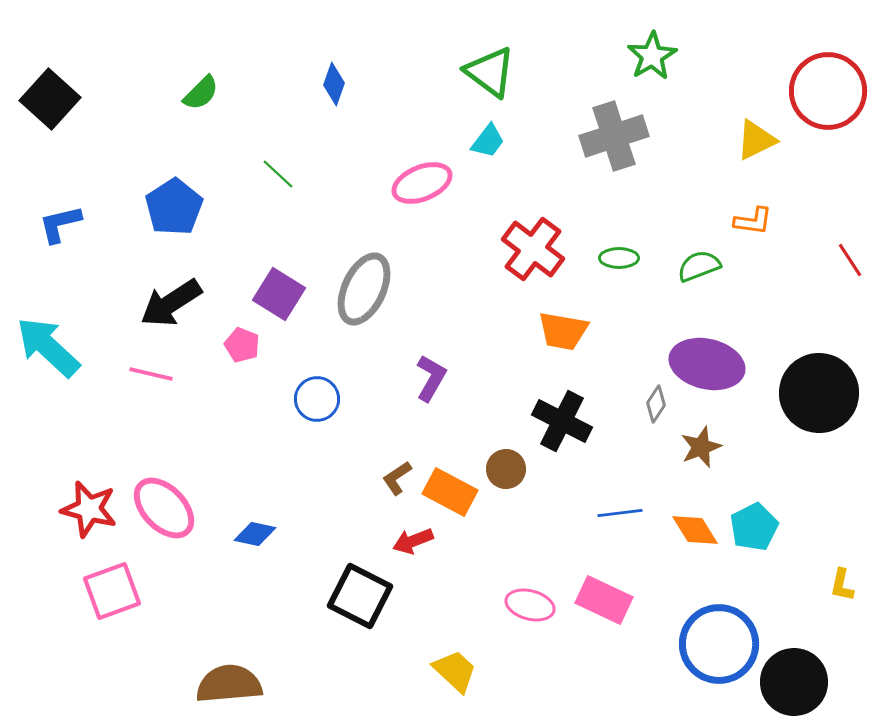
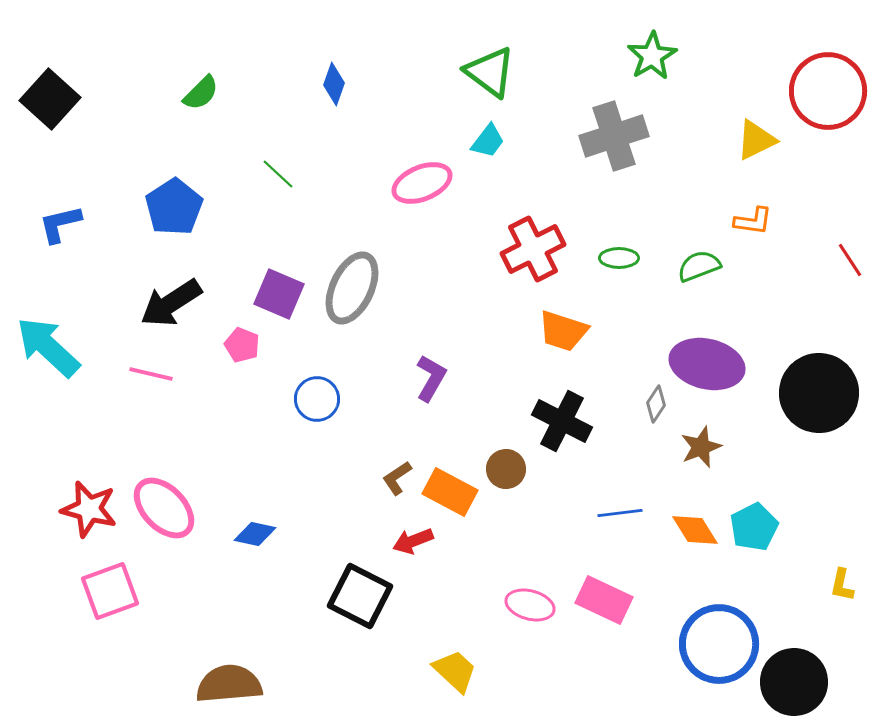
red cross at (533, 249): rotated 26 degrees clockwise
gray ellipse at (364, 289): moved 12 px left, 1 px up
purple square at (279, 294): rotated 9 degrees counterclockwise
orange trapezoid at (563, 331): rotated 8 degrees clockwise
pink square at (112, 591): moved 2 px left
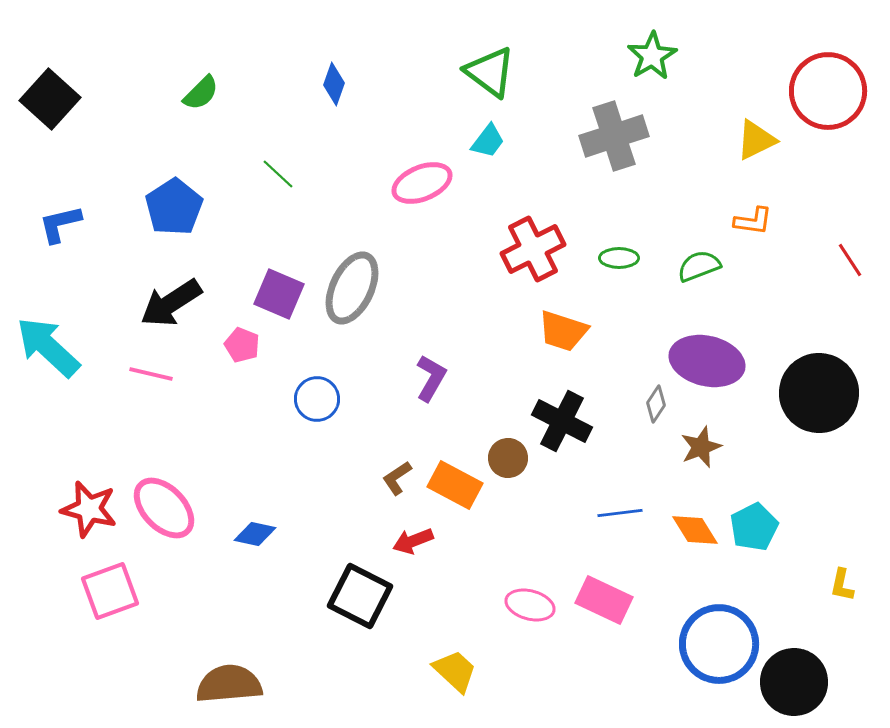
purple ellipse at (707, 364): moved 3 px up
brown circle at (506, 469): moved 2 px right, 11 px up
orange rectangle at (450, 492): moved 5 px right, 7 px up
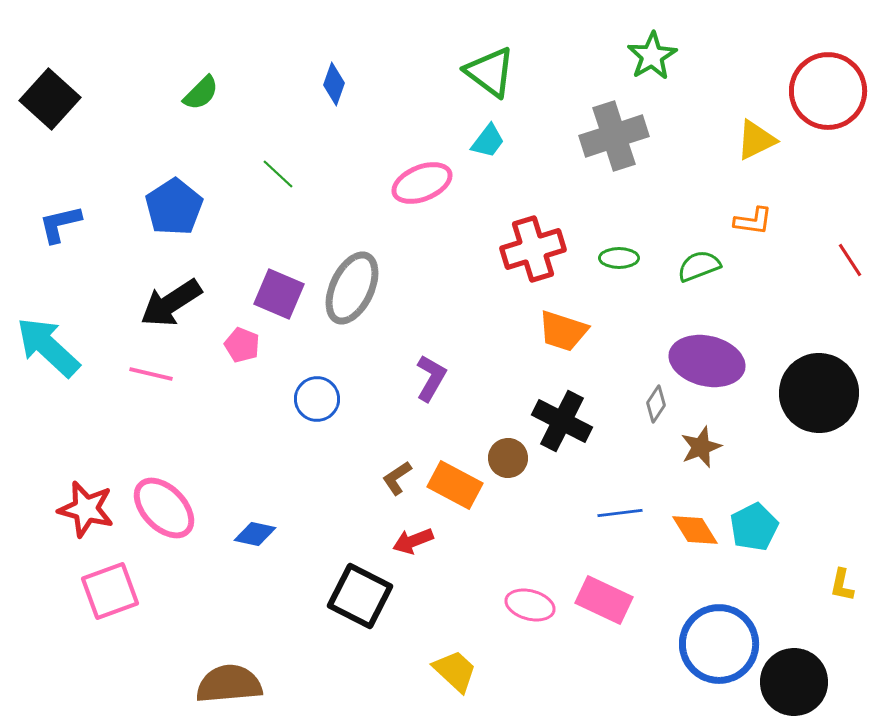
red cross at (533, 249): rotated 10 degrees clockwise
red star at (89, 509): moved 3 px left
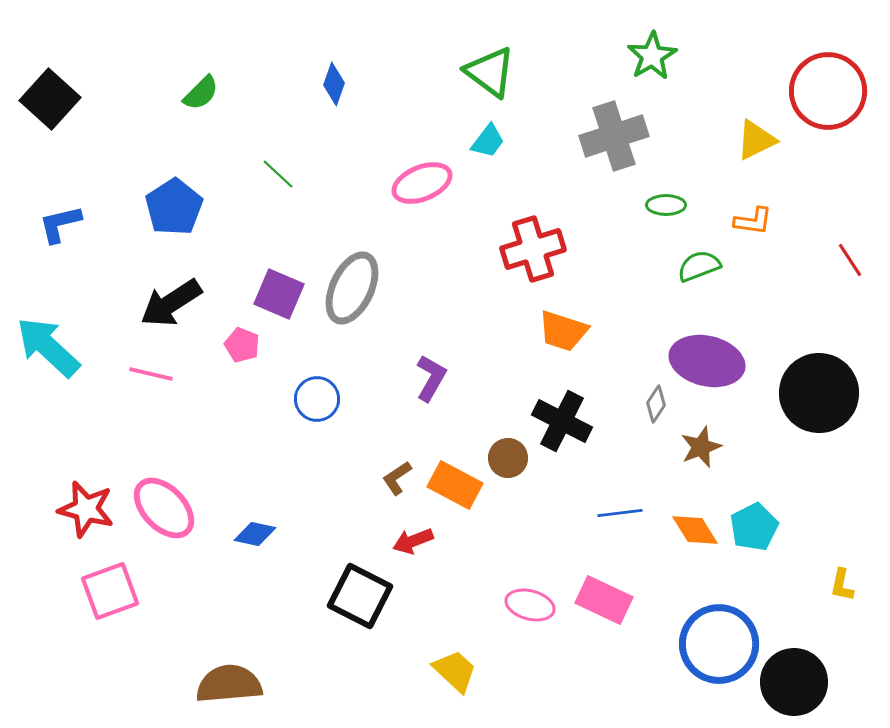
green ellipse at (619, 258): moved 47 px right, 53 px up
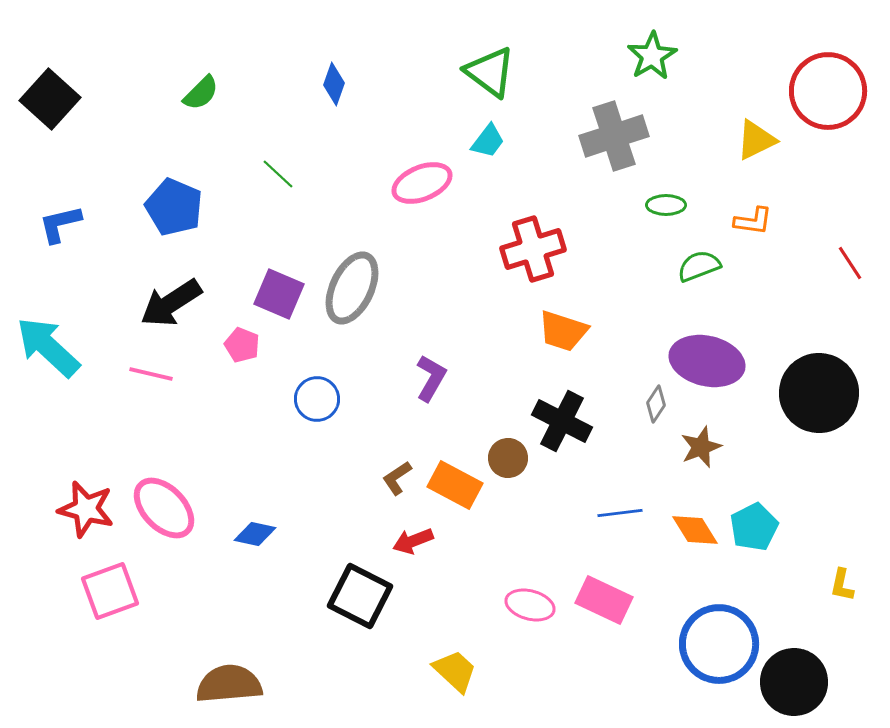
blue pentagon at (174, 207): rotated 16 degrees counterclockwise
red line at (850, 260): moved 3 px down
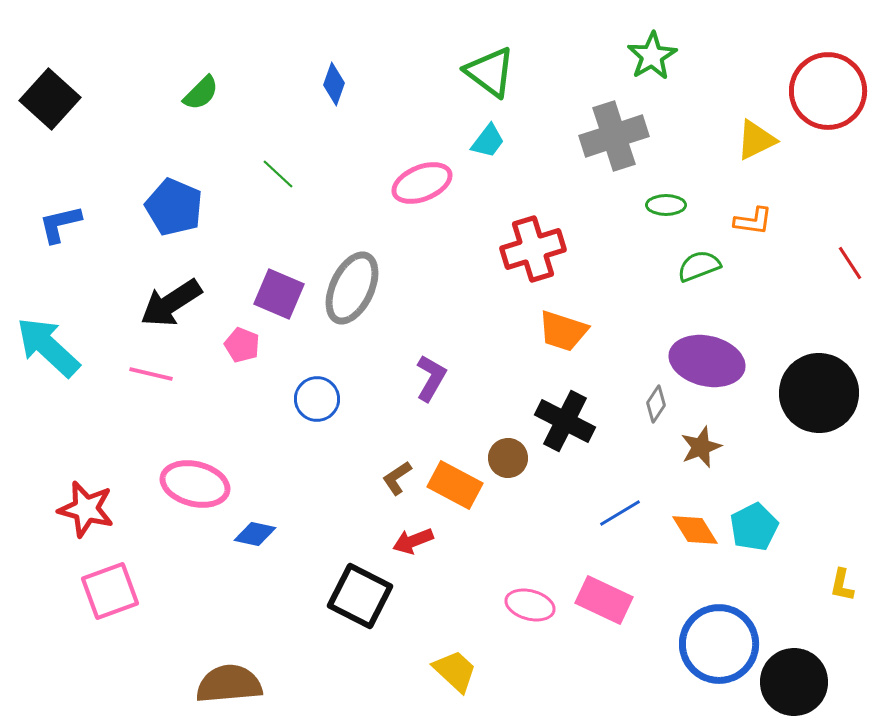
black cross at (562, 421): moved 3 px right
pink ellipse at (164, 508): moved 31 px right, 24 px up; rotated 32 degrees counterclockwise
blue line at (620, 513): rotated 24 degrees counterclockwise
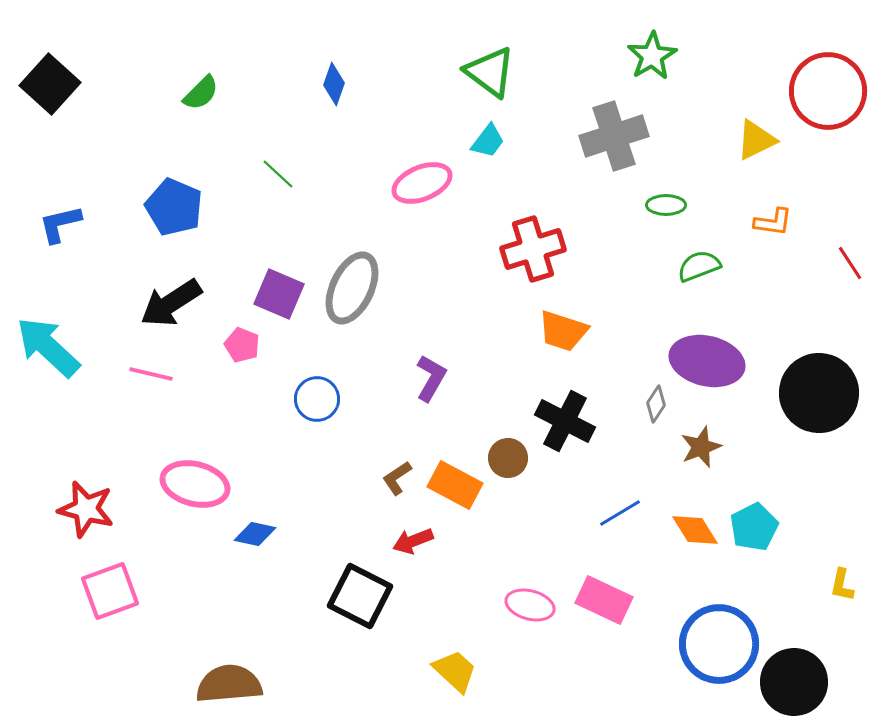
black square at (50, 99): moved 15 px up
orange L-shape at (753, 221): moved 20 px right, 1 px down
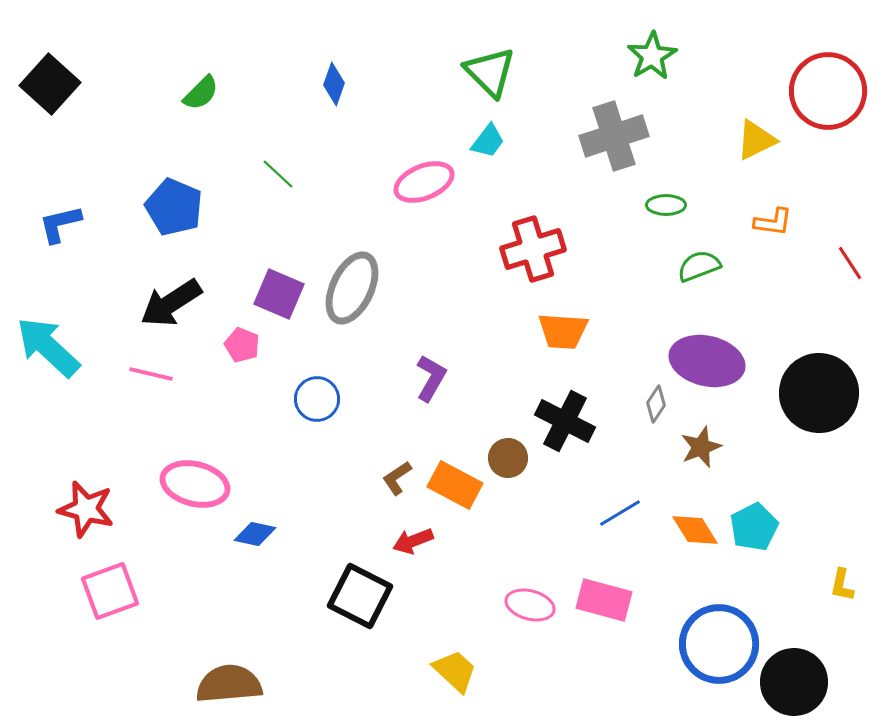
green triangle at (490, 72): rotated 8 degrees clockwise
pink ellipse at (422, 183): moved 2 px right, 1 px up
orange trapezoid at (563, 331): rotated 14 degrees counterclockwise
pink rectangle at (604, 600): rotated 10 degrees counterclockwise
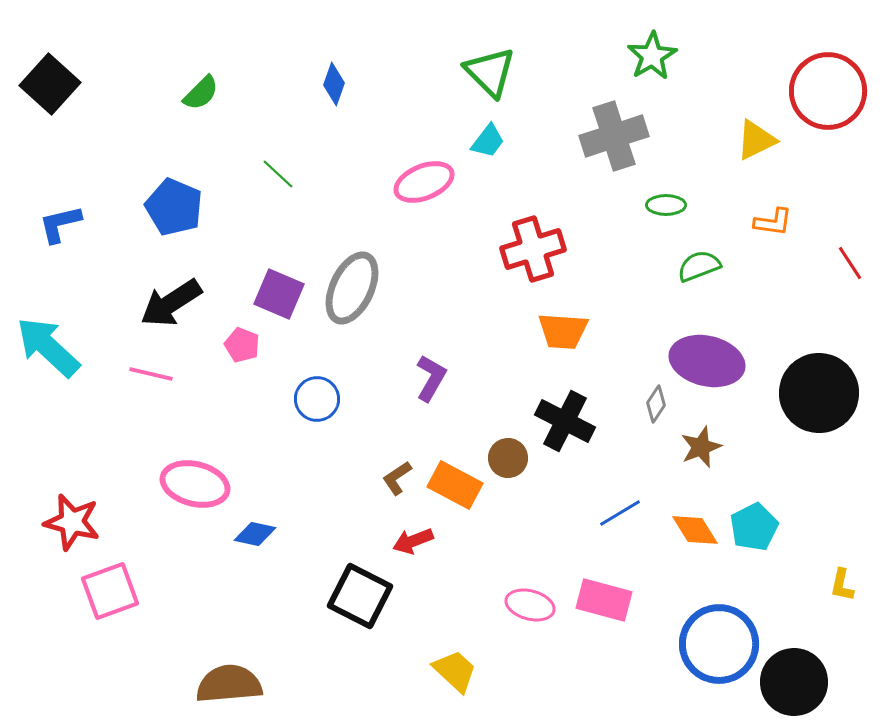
red star at (86, 509): moved 14 px left, 13 px down
